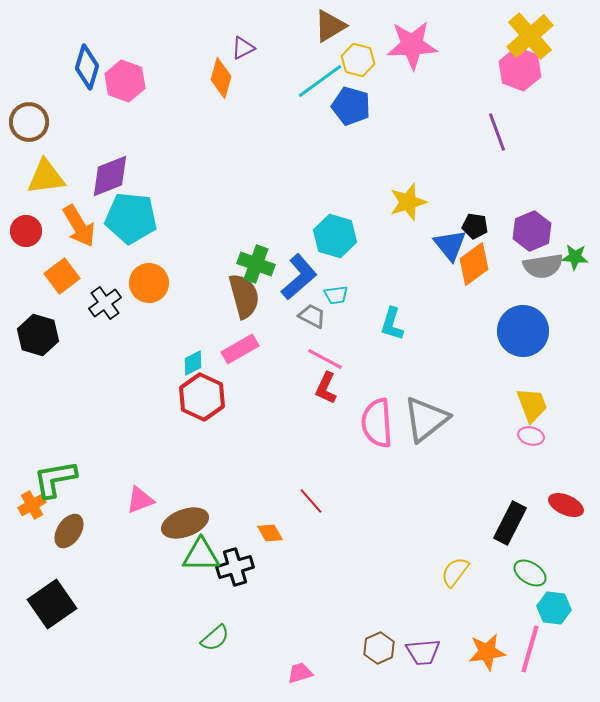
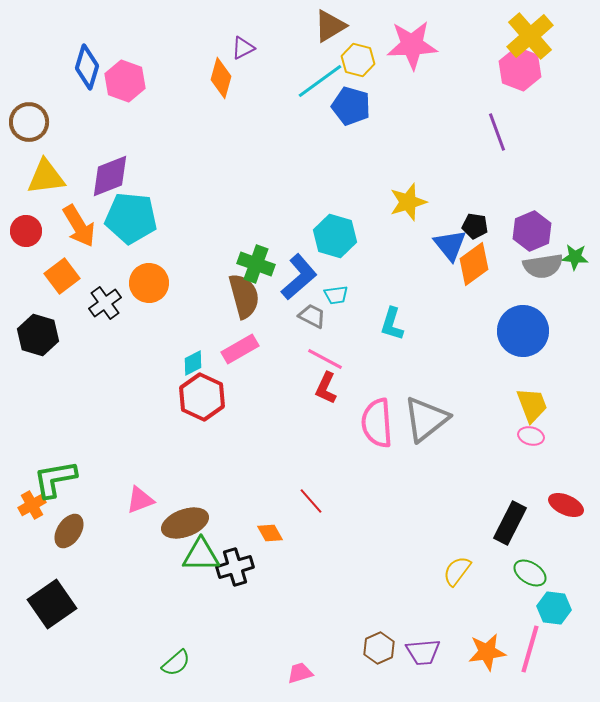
yellow semicircle at (455, 572): moved 2 px right, 1 px up
green semicircle at (215, 638): moved 39 px left, 25 px down
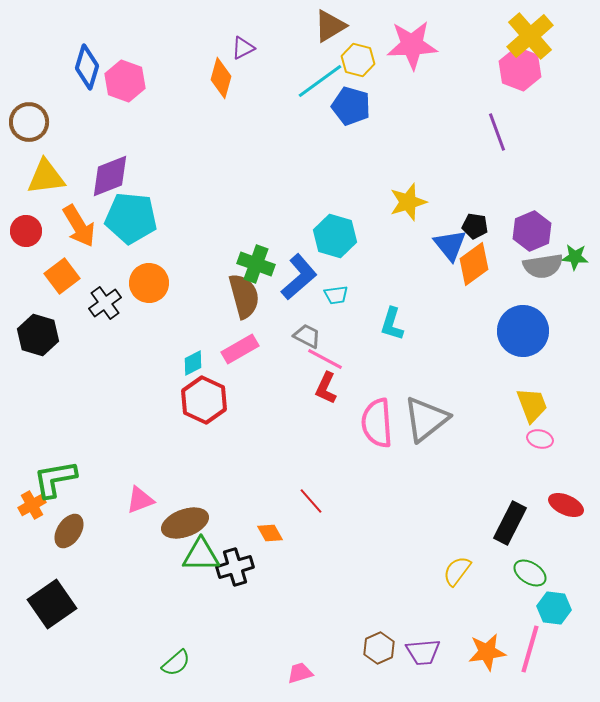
gray trapezoid at (312, 316): moved 5 px left, 20 px down
red hexagon at (202, 397): moved 2 px right, 3 px down
pink ellipse at (531, 436): moved 9 px right, 3 px down
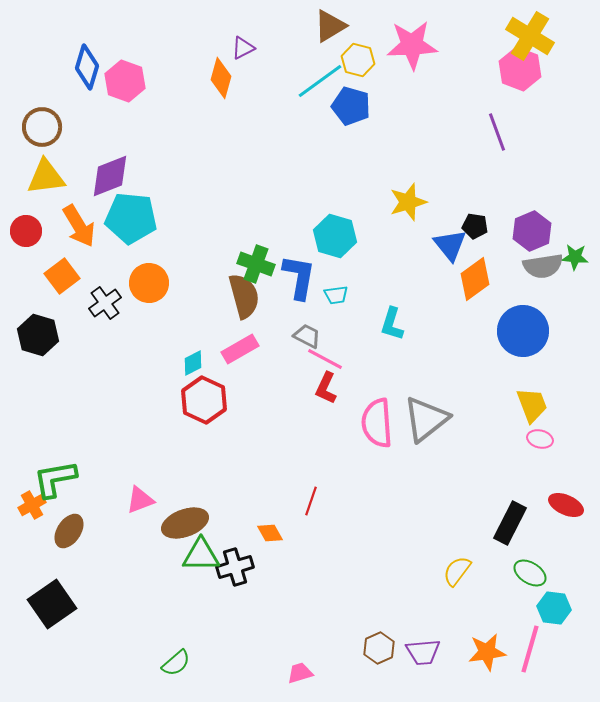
yellow cross at (530, 36): rotated 18 degrees counterclockwise
brown circle at (29, 122): moved 13 px right, 5 px down
orange diamond at (474, 264): moved 1 px right, 15 px down
blue L-shape at (299, 277): rotated 39 degrees counterclockwise
red line at (311, 501): rotated 60 degrees clockwise
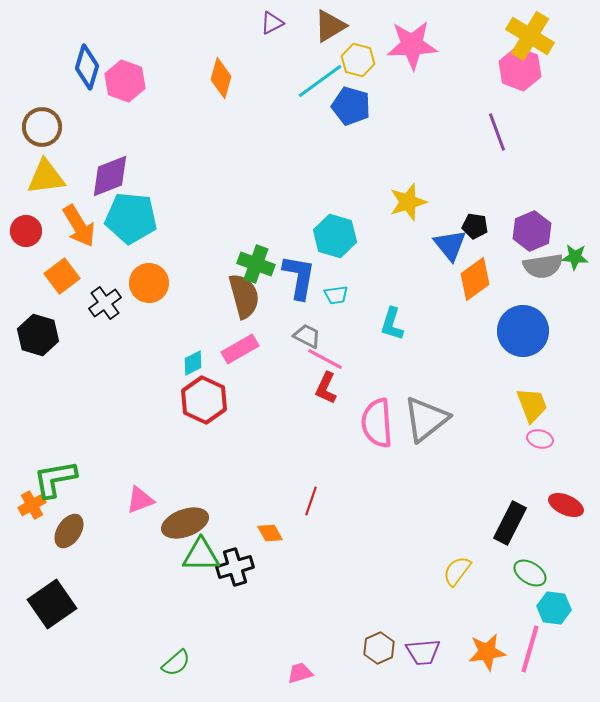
purple triangle at (243, 48): moved 29 px right, 25 px up
